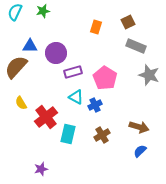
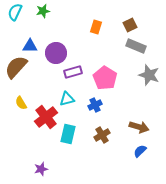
brown square: moved 2 px right, 3 px down
cyan triangle: moved 9 px left, 2 px down; rotated 42 degrees counterclockwise
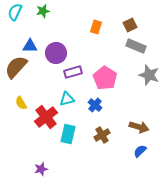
blue cross: rotated 24 degrees counterclockwise
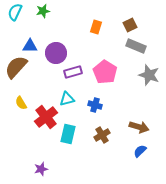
pink pentagon: moved 6 px up
blue cross: rotated 24 degrees counterclockwise
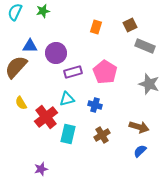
gray rectangle: moved 9 px right
gray star: moved 9 px down
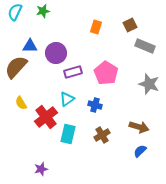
pink pentagon: moved 1 px right, 1 px down
cyan triangle: rotated 21 degrees counterclockwise
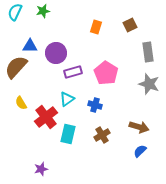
gray rectangle: moved 3 px right, 6 px down; rotated 60 degrees clockwise
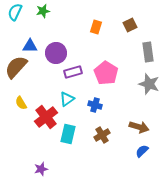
blue semicircle: moved 2 px right
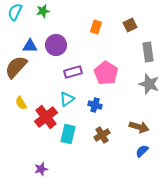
purple circle: moved 8 px up
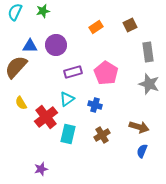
orange rectangle: rotated 40 degrees clockwise
blue semicircle: rotated 24 degrees counterclockwise
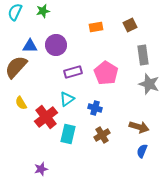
orange rectangle: rotated 24 degrees clockwise
gray rectangle: moved 5 px left, 3 px down
blue cross: moved 3 px down
